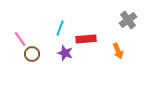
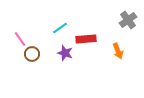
cyan line: rotated 35 degrees clockwise
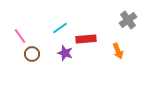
pink line: moved 3 px up
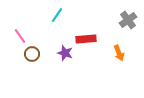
cyan line: moved 3 px left, 13 px up; rotated 21 degrees counterclockwise
orange arrow: moved 1 px right, 2 px down
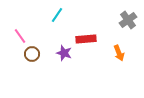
purple star: moved 1 px left
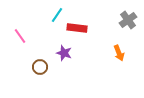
red rectangle: moved 9 px left, 11 px up; rotated 12 degrees clockwise
brown circle: moved 8 px right, 13 px down
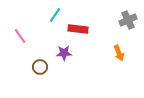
cyan line: moved 2 px left
gray cross: rotated 12 degrees clockwise
red rectangle: moved 1 px right, 1 px down
purple star: rotated 21 degrees counterclockwise
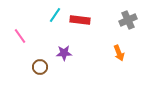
red rectangle: moved 2 px right, 9 px up
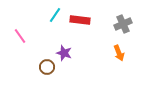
gray cross: moved 5 px left, 4 px down
purple star: rotated 21 degrees clockwise
brown circle: moved 7 px right
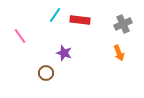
brown circle: moved 1 px left, 6 px down
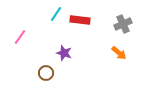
cyan line: moved 1 px right, 1 px up
pink line: moved 1 px down; rotated 70 degrees clockwise
orange arrow: rotated 28 degrees counterclockwise
